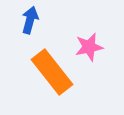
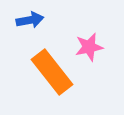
blue arrow: rotated 64 degrees clockwise
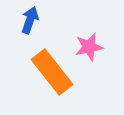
blue arrow: rotated 60 degrees counterclockwise
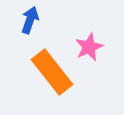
pink star: rotated 12 degrees counterclockwise
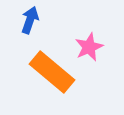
orange rectangle: rotated 12 degrees counterclockwise
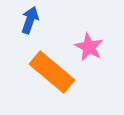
pink star: rotated 20 degrees counterclockwise
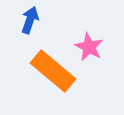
orange rectangle: moved 1 px right, 1 px up
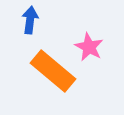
blue arrow: rotated 12 degrees counterclockwise
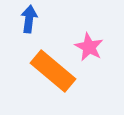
blue arrow: moved 1 px left, 1 px up
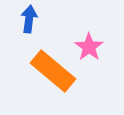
pink star: rotated 8 degrees clockwise
